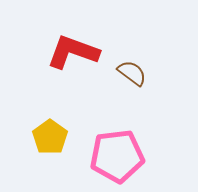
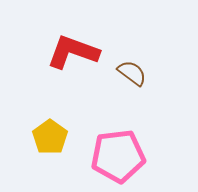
pink pentagon: moved 1 px right
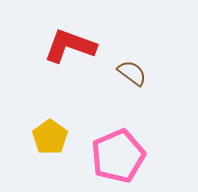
red L-shape: moved 3 px left, 6 px up
pink pentagon: rotated 16 degrees counterclockwise
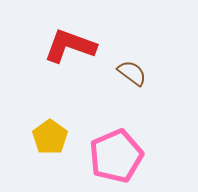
pink pentagon: moved 2 px left
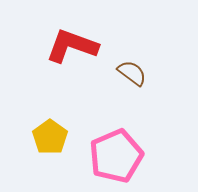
red L-shape: moved 2 px right
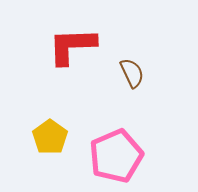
red L-shape: rotated 22 degrees counterclockwise
brown semicircle: rotated 28 degrees clockwise
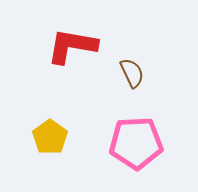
red L-shape: rotated 12 degrees clockwise
pink pentagon: moved 20 px right, 13 px up; rotated 20 degrees clockwise
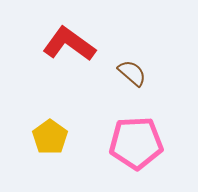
red L-shape: moved 3 px left, 2 px up; rotated 26 degrees clockwise
brown semicircle: rotated 24 degrees counterclockwise
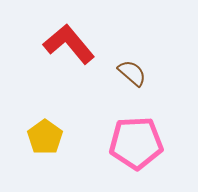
red L-shape: rotated 14 degrees clockwise
yellow pentagon: moved 5 px left
